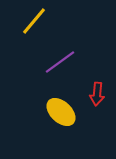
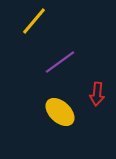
yellow ellipse: moved 1 px left
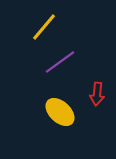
yellow line: moved 10 px right, 6 px down
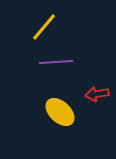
purple line: moved 4 px left; rotated 32 degrees clockwise
red arrow: rotated 75 degrees clockwise
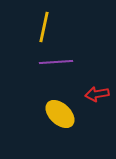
yellow line: rotated 28 degrees counterclockwise
yellow ellipse: moved 2 px down
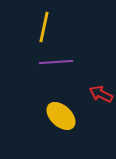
red arrow: moved 4 px right; rotated 35 degrees clockwise
yellow ellipse: moved 1 px right, 2 px down
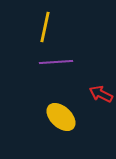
yellow line: moved 1 px right
yellow ellipse: moved 1 px down
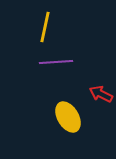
yellow ellipse: moved 7 px right; rotated 16 degrees clockwise
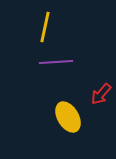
red arrow: rotated 75 degrees counterclockwise
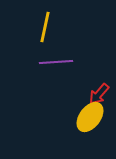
red arrow: moved 2 px left
yellow ellipse: moved 22 px right; rotated 68 degrees clockwise
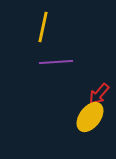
yellow line: moved 2 px left
